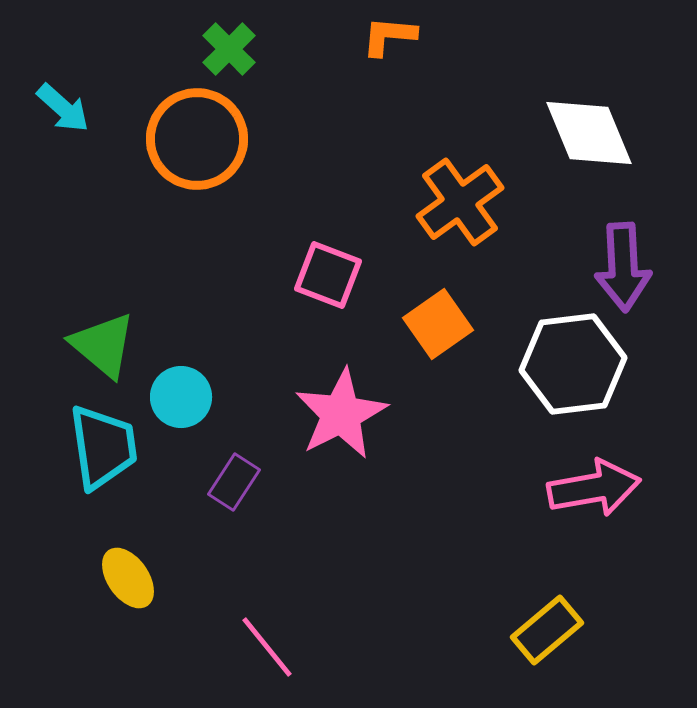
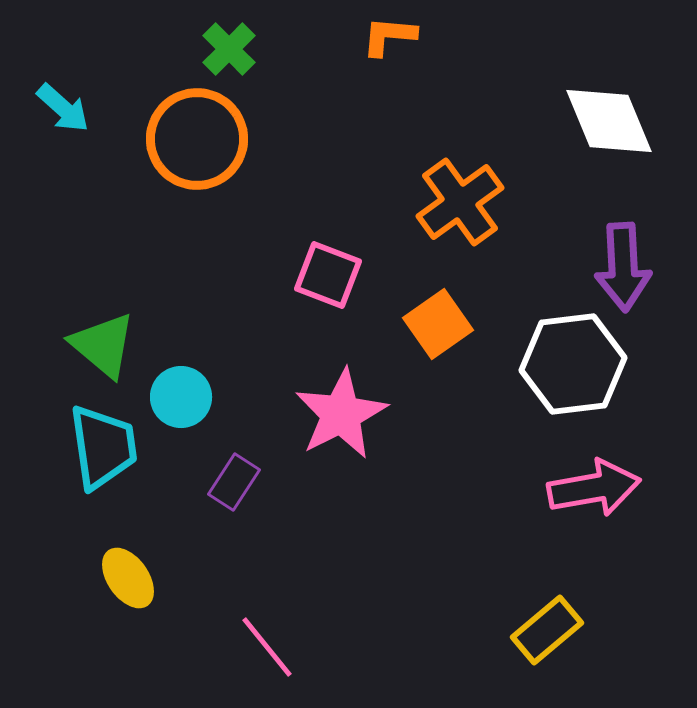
white diamond: moved 20 px right, 12 px up
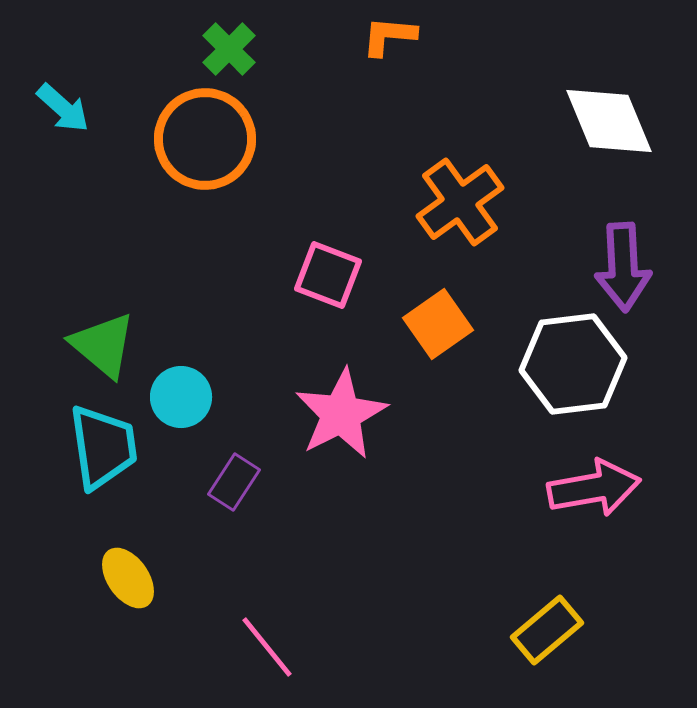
orange circle: moved 8 px right
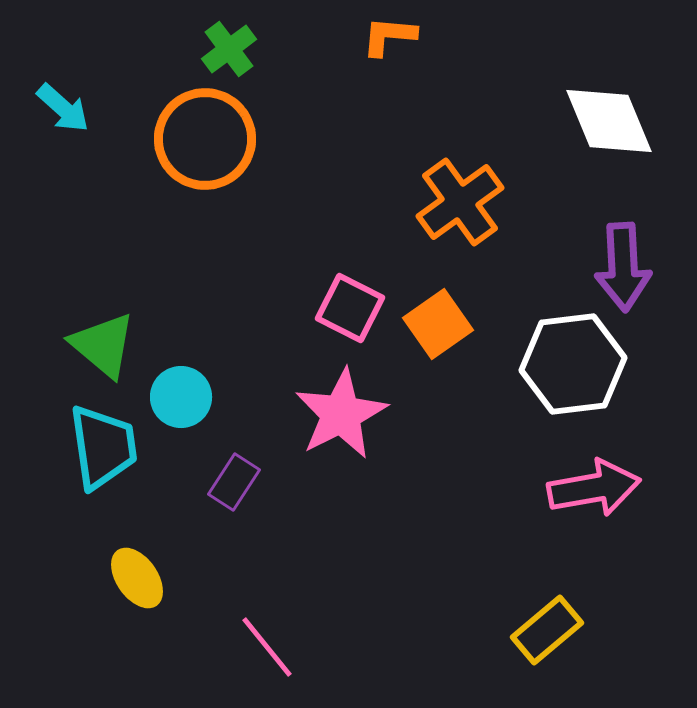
green cross: rotated 8 degrees clockwise
pink square: moved 22 px right, 33 px down; rotated 6 degrees clockwise
yellow ellipse: moved 9 px right
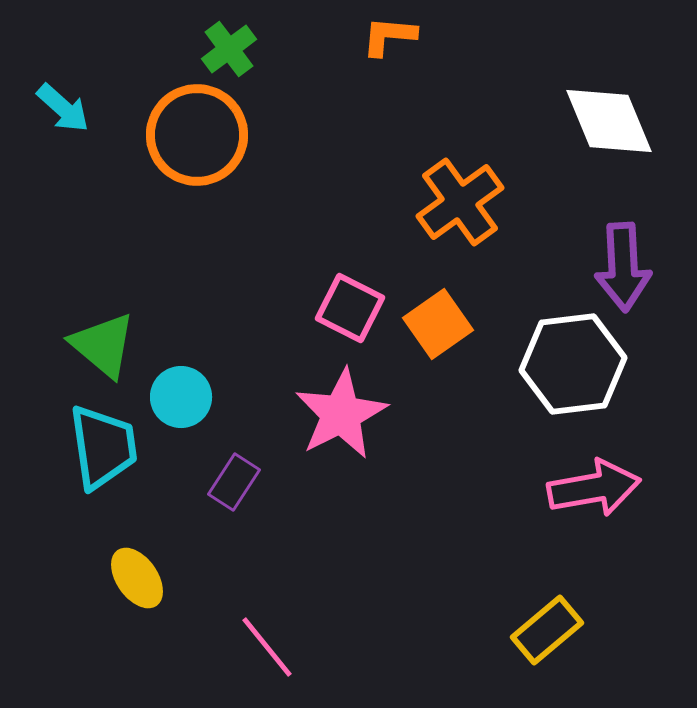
orange circle: moved 8 px left, 4 px up
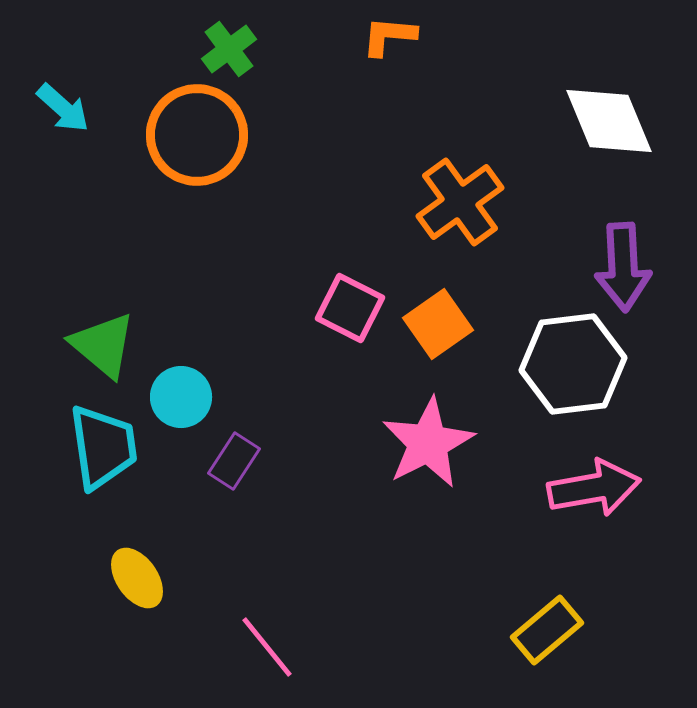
pink star: moved 87 px right, 29 px down
purple rectangle: moved 21 px up
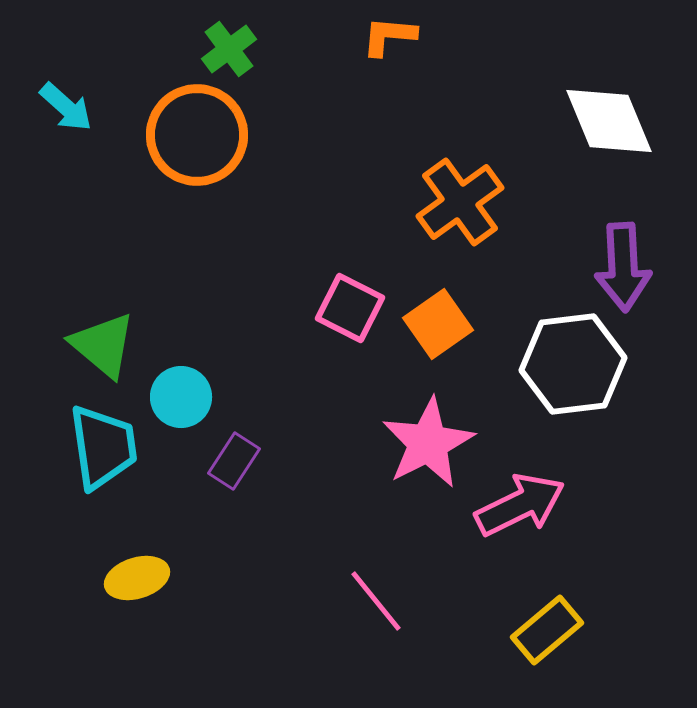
cyan arrow: moved 3 px right, 1 px up
pink arrow: moved 74 px left, 17 px down; rotated 16 degrees counterclockwise
yellow ellipse: rotated 72 degrees counterclockwise
pink line: moved 109 px right, 46 px up
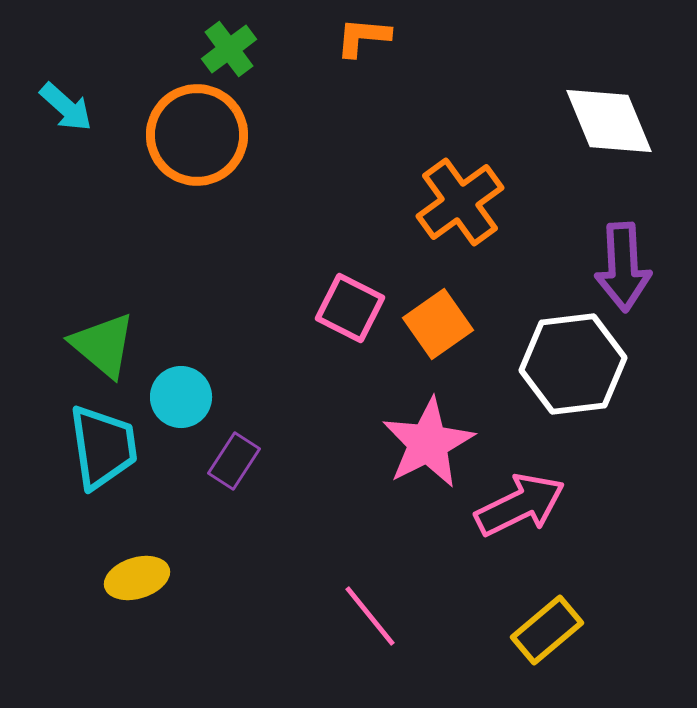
orange L-shape: moved 26 px left, 1 px down
pink line: moved 6 px left, 15 px down
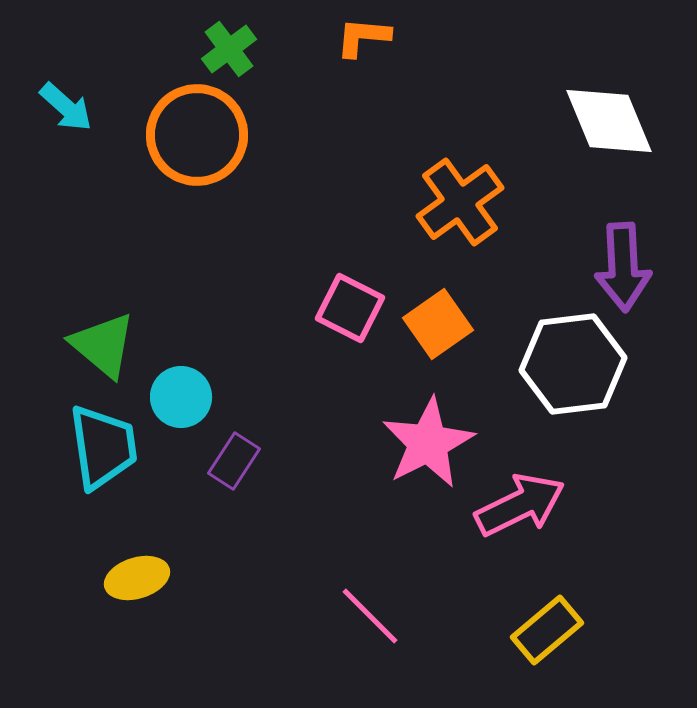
pink line: rotated 6 degrees counterclockwise
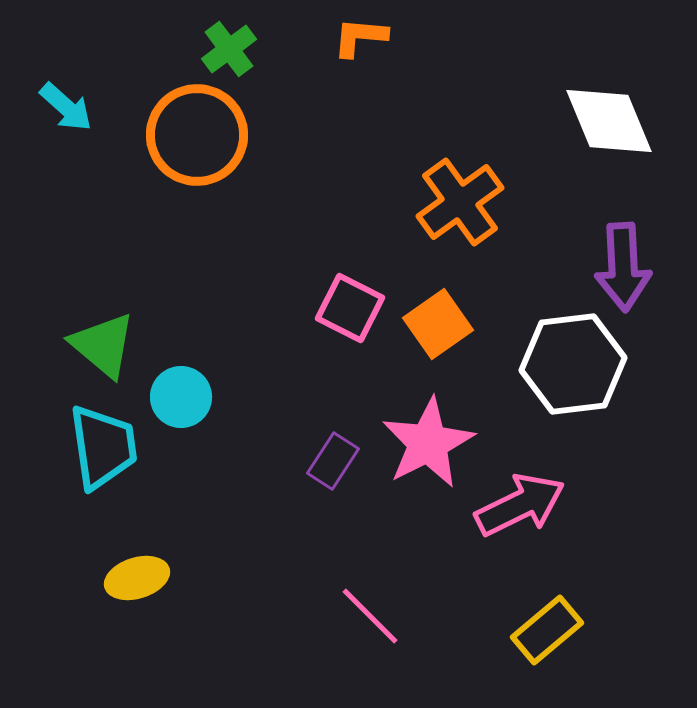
orange L-shape: moved 3 px left
purple rectangle: moved 99 px right
